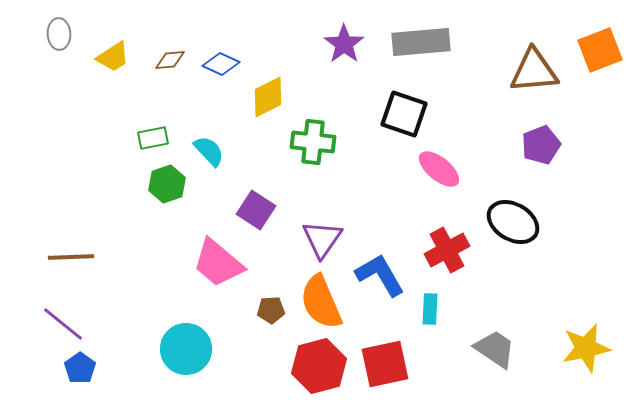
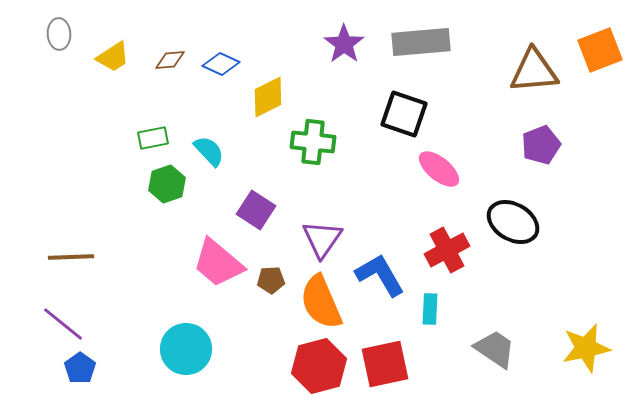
brown pentagon: moved 30 px up
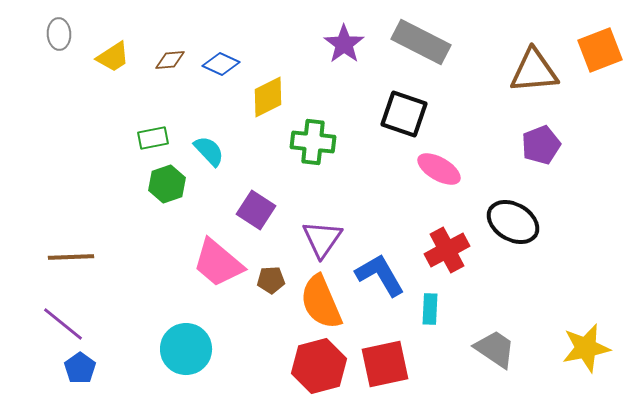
gray rectangle: rotated 32 degrees clockwise
pink ellipse: rotated 9 degrees counterclockwise
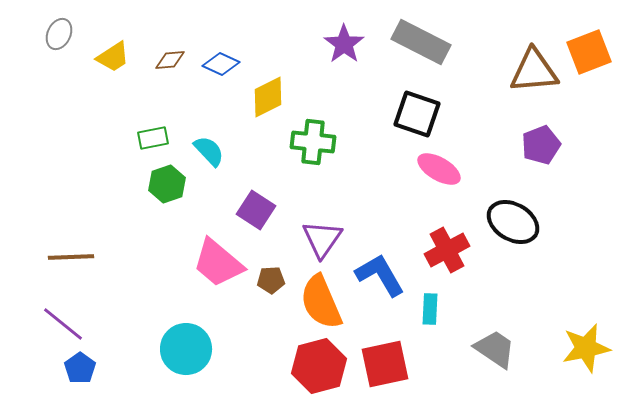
gray ellipse: rotated 28 degrees clockwise
orange square: moved 11 px left, 2 px down
black square: moved 13 px right
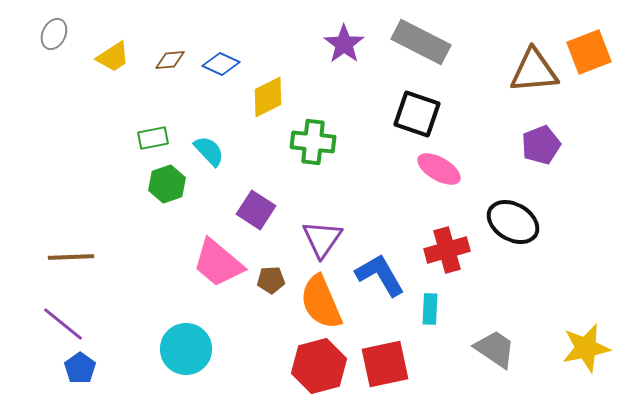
gray ellipse: moved 5 px left
red cross: rotated 12 degrees clockwise
